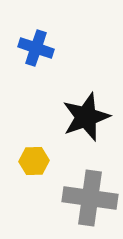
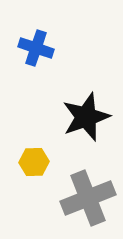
yellow hexagon: moved 1 px down
gray cross: moved 2 px left; rotated 30 degrees counterclockwise
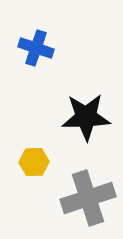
black star: rotated 18 degrees clockwise
gray cross: rotated 4 degrees clockwise
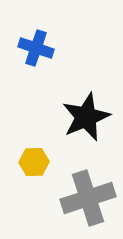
black star: rotated 21 degrees counterclockwise
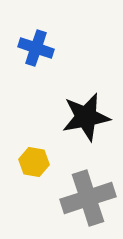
black star: rotated 12 degrees clockwise
yellow hexagon: rotated 12 degrees clockwise
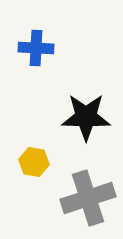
blue cross: rotated 16 degrees counterclockwise
black star: rotated 12 degrees clockwise
